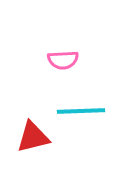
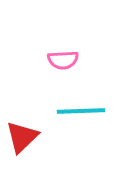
red triangle: moved 11 px left; rotated 30 degrees counterclockwise
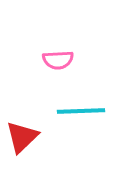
pink semicircle: moved 5 px left
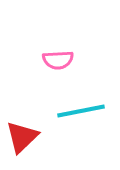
cyan line: rotated 9 degrees counterclockwise
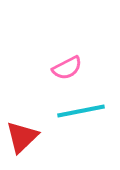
pink semicircle: moved 9 px right, 8 px down; rotated 24 degrees counterclockwise
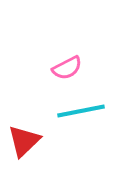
red triangle: moved 2 px right, 4 px down
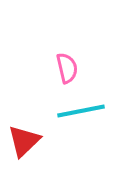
pink semicircle: rotated 76 degrees counterclockwise
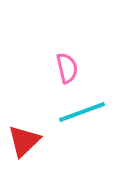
cyan line: moved 1 px right, 1 px down; rotated 9 degrees counterclockwise
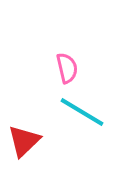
cyan line: rotated 51 degrees clockwise
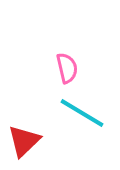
cyan line: moved 1 px down
